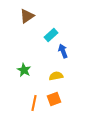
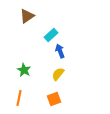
blue arrow: moved 3 px left
yellow semicircle: moved 2 px right, 2 px up; rotated 40 degrees counterclockwise
orange line: moved 15 px left, 5 px up
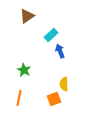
yellow semicircle: moved 6 px right, 10 px down; rotated 40 degrees counterclockwise
